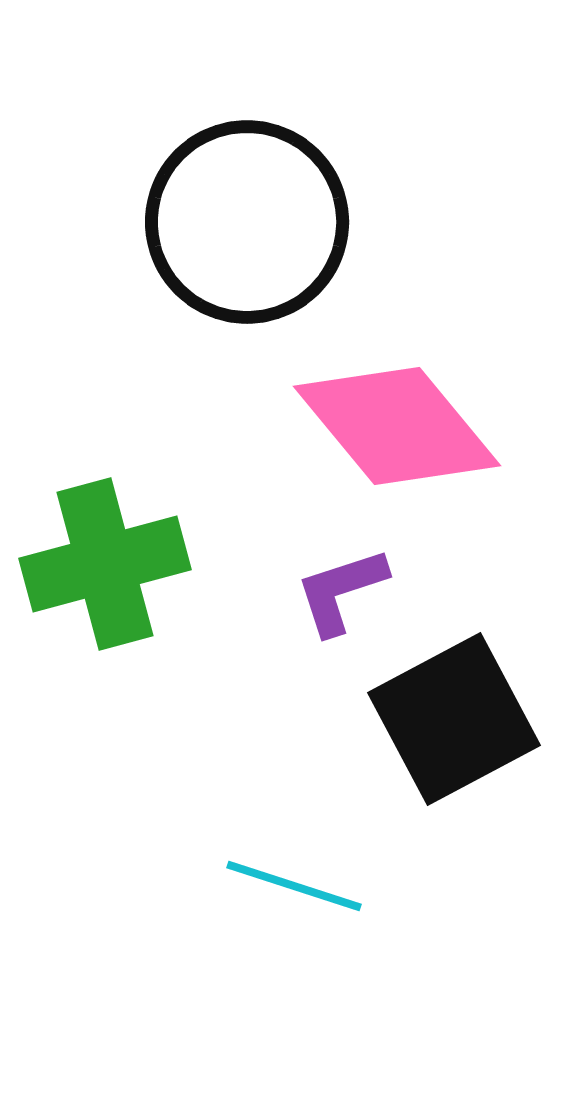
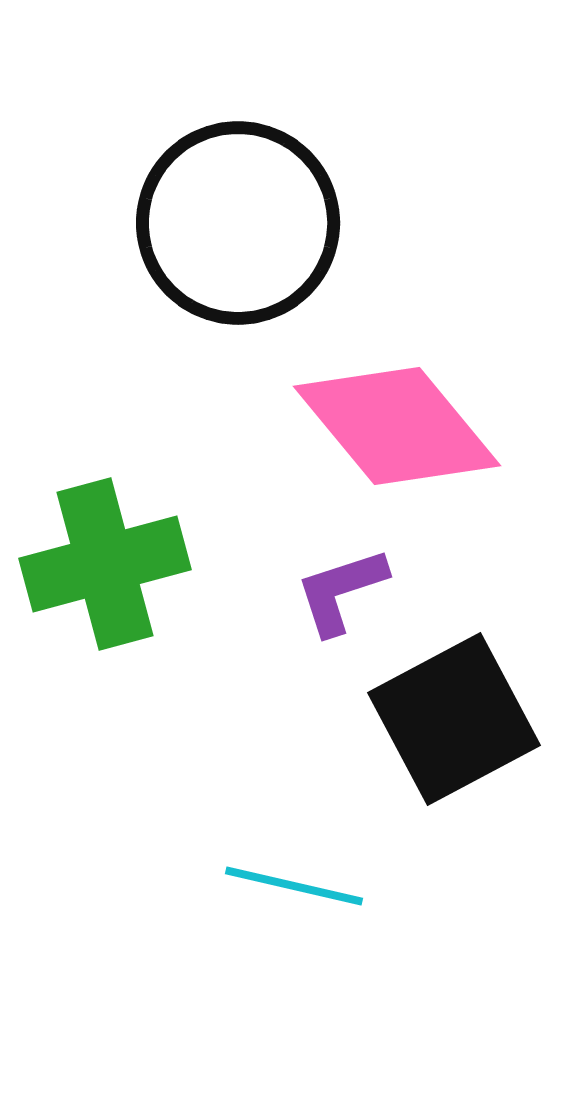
black circle: moved 9 px left, 1 px down
cyan line: rotated 5 degrees counterclockwise
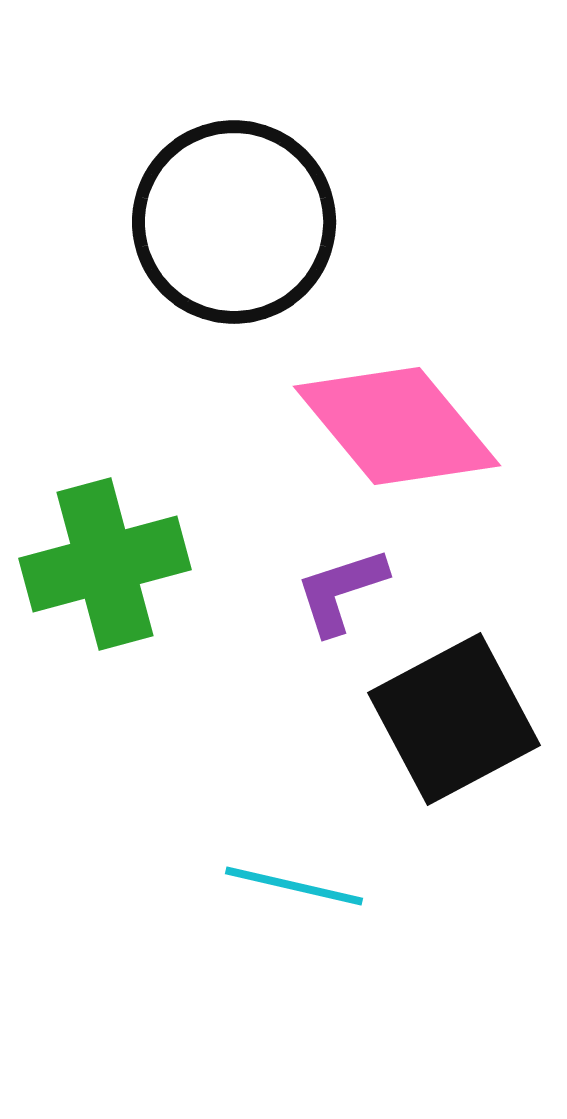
black circle: moved 4 px left, 1 px up
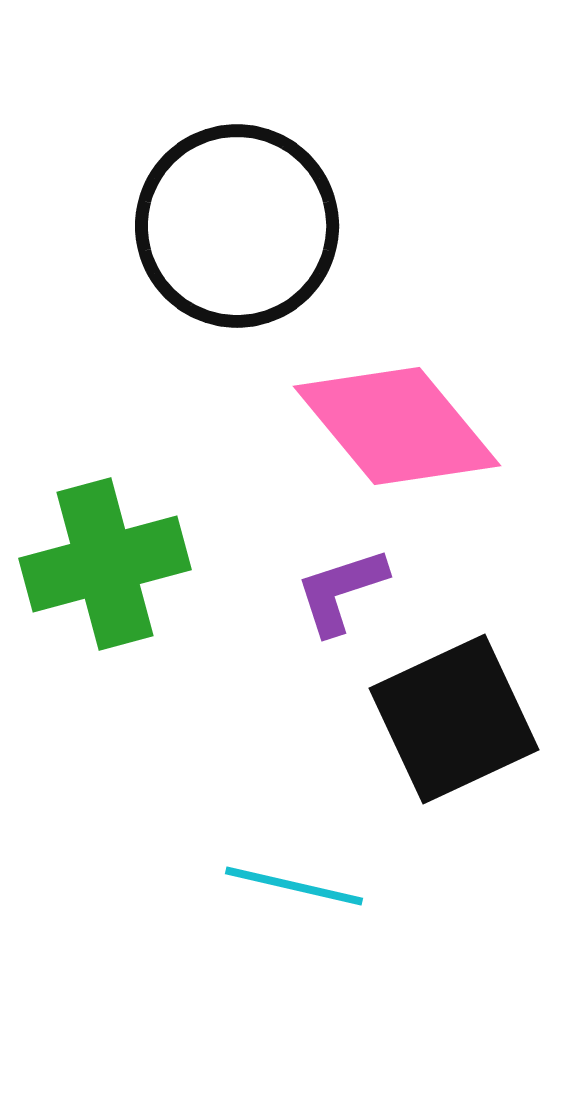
black circle: moved 3 px right, 4 px down
black square: rotated 3 degrees clockwise
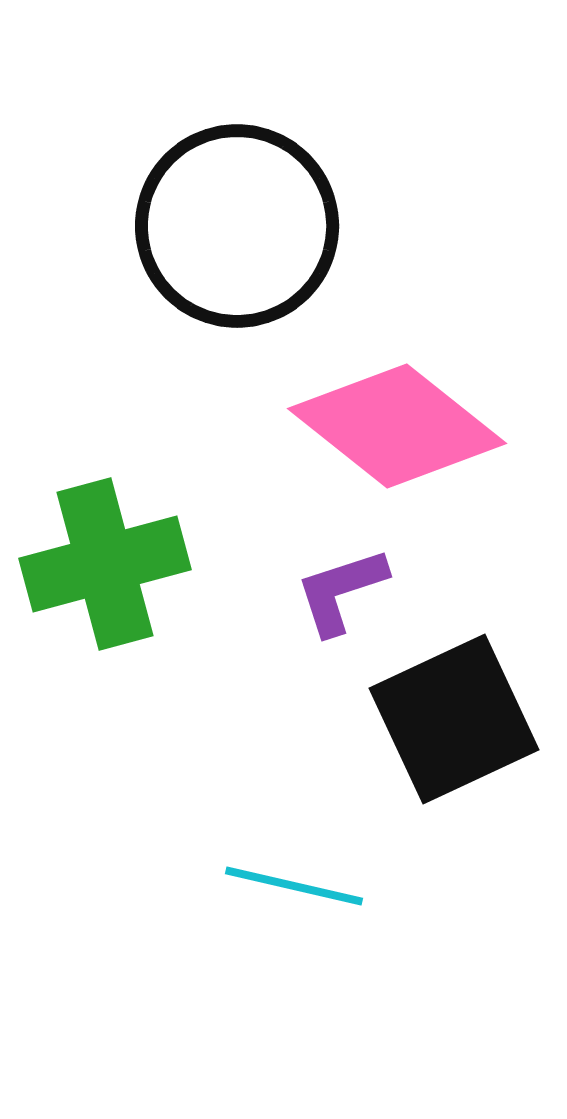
pink diamond: rotated 12 degrees counterclockwise
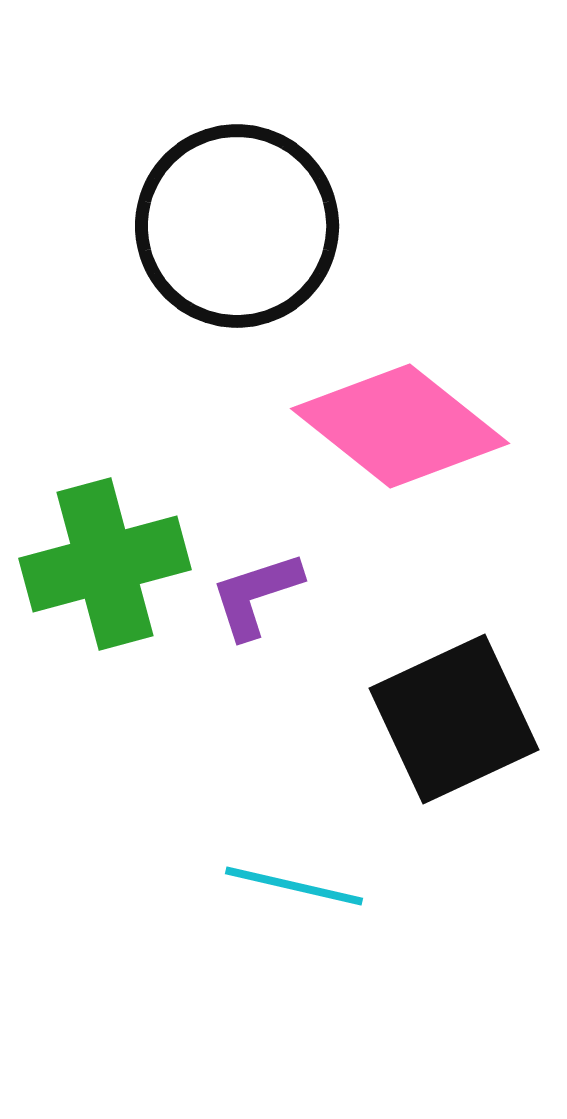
pink diamond: moved 3 px right
purple L-shape: moved 85 px left, 4 px down
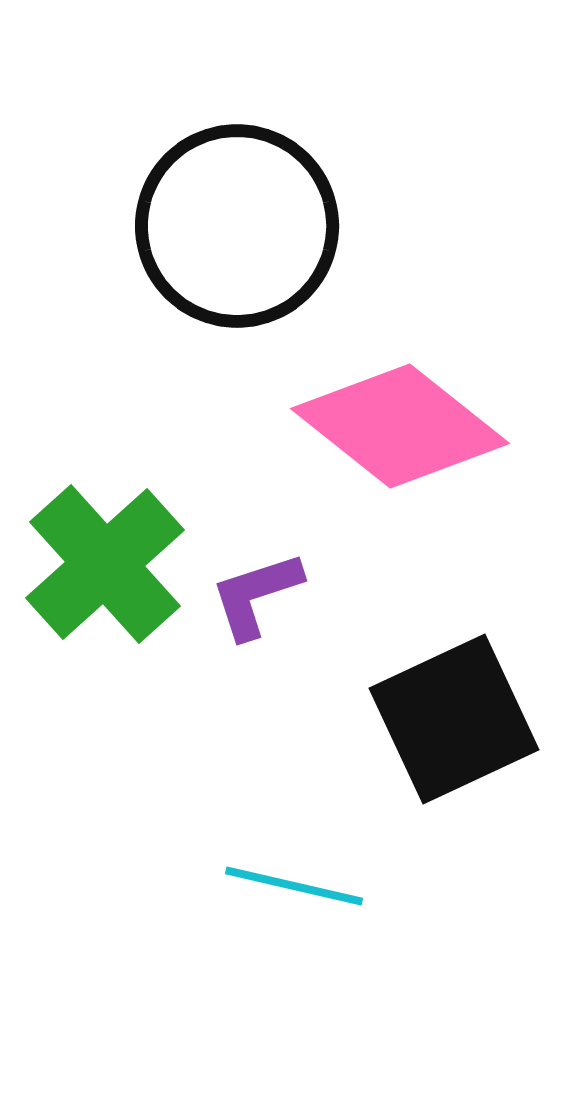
green cross: rotated 27 degrees counterclockwise
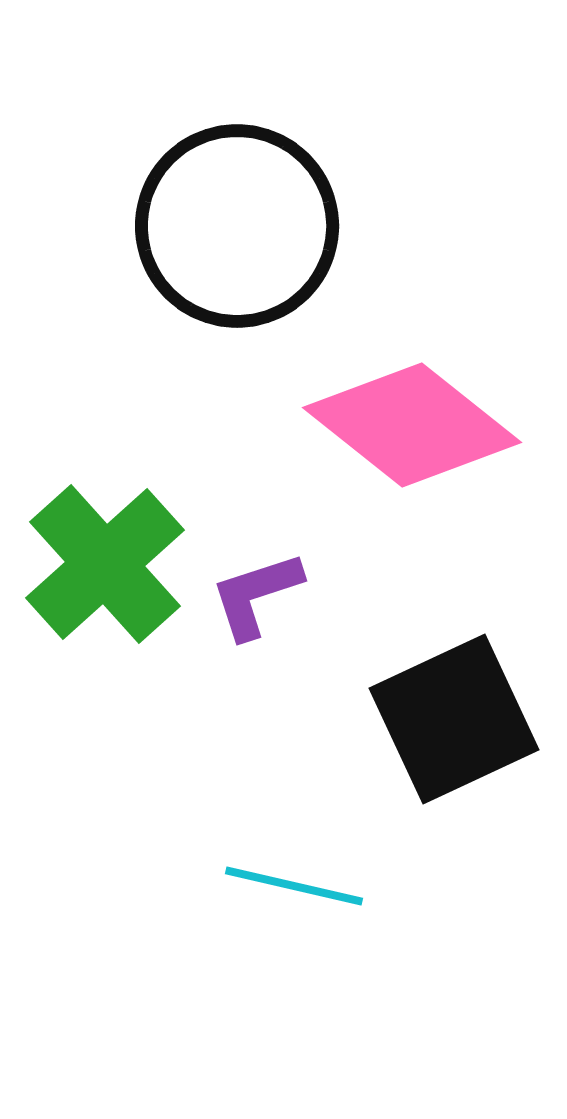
pink diamond: moved 12 px right, 1 px up
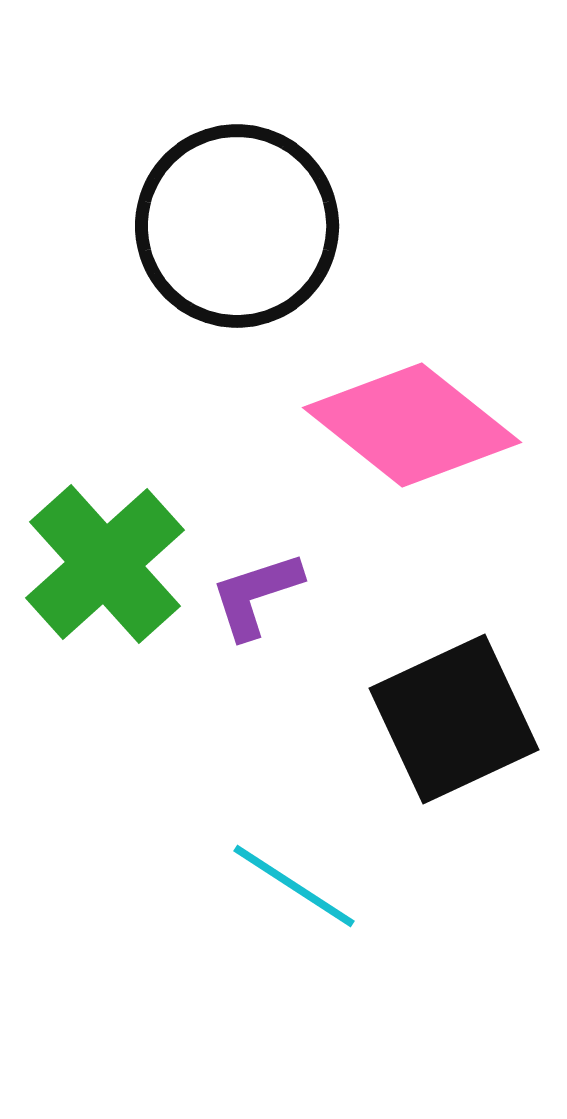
cyan line: rotated 20 degrees clockwise
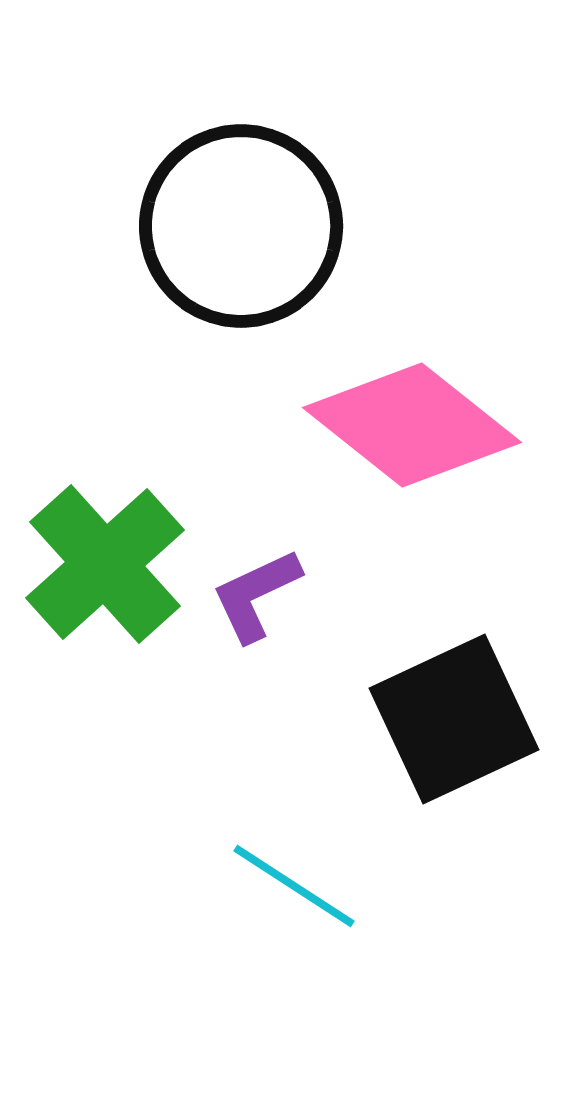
black circle: moved 4 px right
purple L-shape: rotated 7 degrees counterclockwise
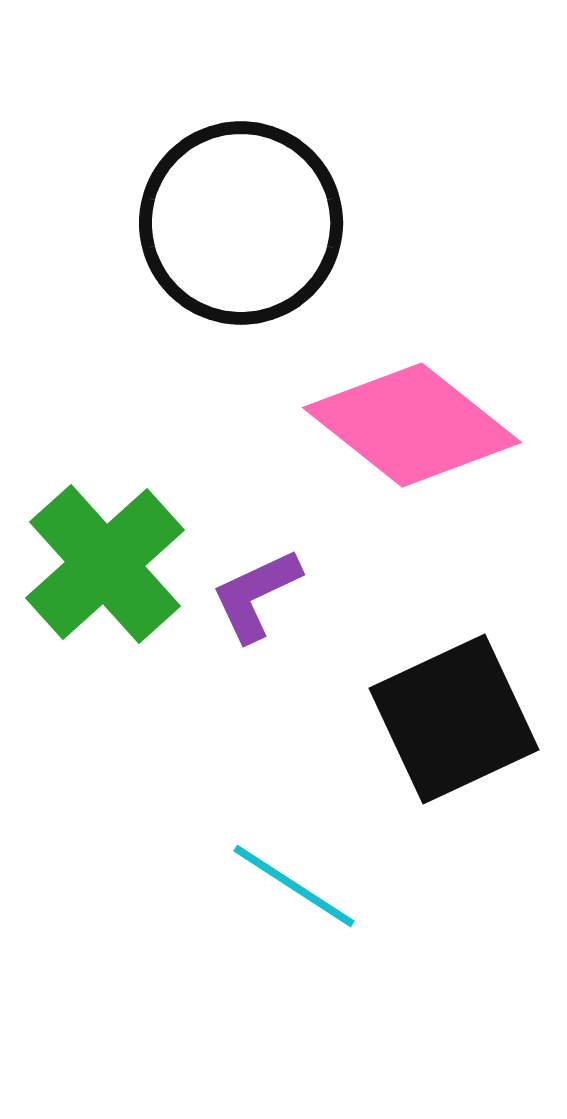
black circle: moved 3 px up
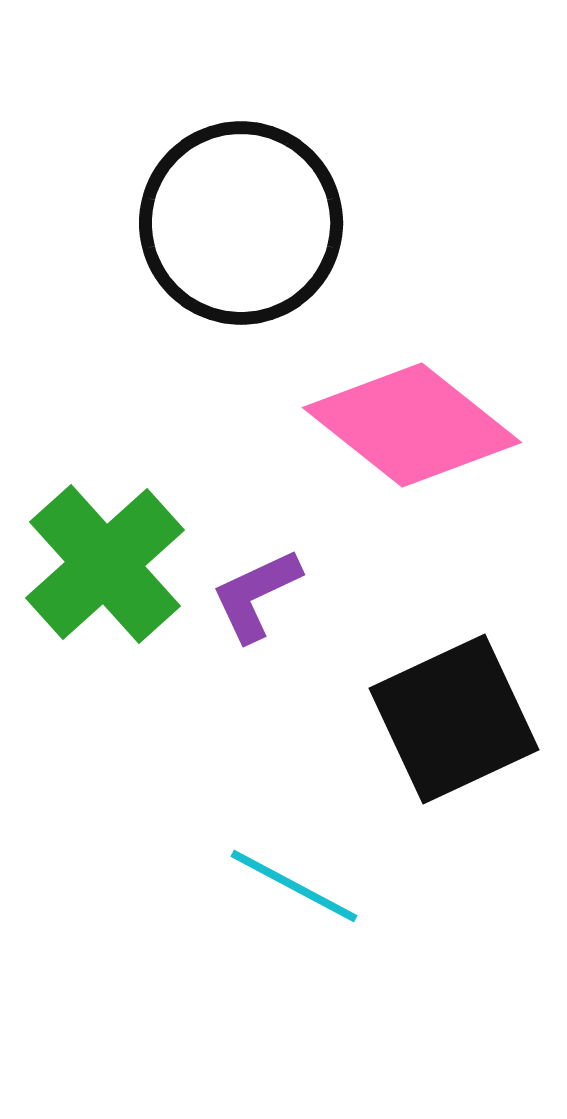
cyan line: rotated 5 degrees counterclockwise
